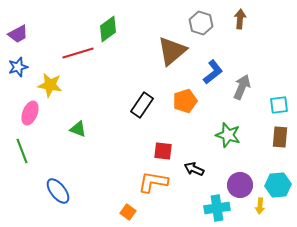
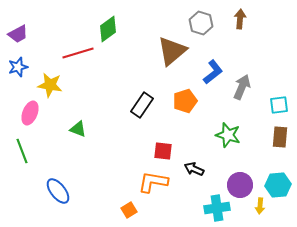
orange square: moved 1 px right, 2 px up; rotated 21 degrees clockwise
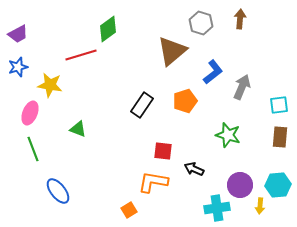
red line: moved 3 px right, 2 px down
green line: moved 11 px right, 2 px up
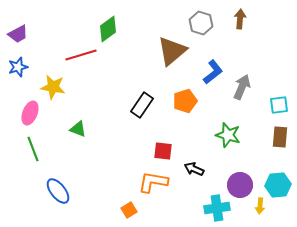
yellow star: moved 3 px right, 2 px down
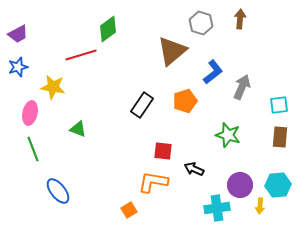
pink ellipse: rotated 10 degrees counterclockwise
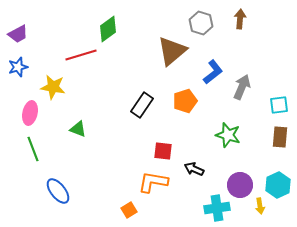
cyan hexagon: rotated 20 degrees counterclockwise
yellow arrow: rotated 14 degrees counterclockwise
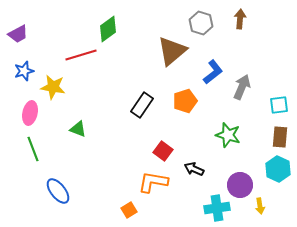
blue star: moved 6 px right, 4 px down
red square: rotated 30 degrees clockwise
cyan hexagon: moved 16 px up; rotated 10 degrees counterclockwise
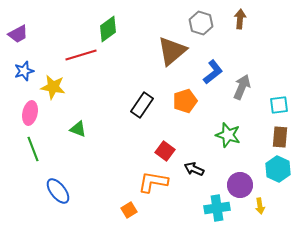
red square: moved 2 px right
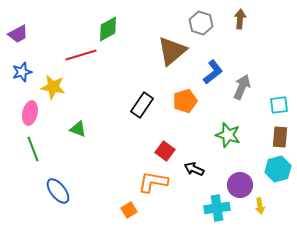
green diamond: rotated 8 degrees clockwise
blue star: moved 2 px left, 1 px down
cyan hexagon: rotated 20 degrees clockwise
